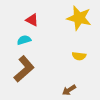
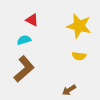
yellow star: moved 8 px down
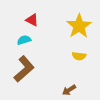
yellow star: rotated 25 degrees clockwise
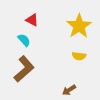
cyan semicircle: rotated 64 degrees clockwise
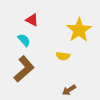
yellow star: moved 4 px down
yellow semicircle: moved 16 px left
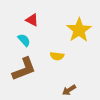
yellow semicircle: moved 6 px left
brown L-shape: rotated 20 degrees clockwise
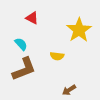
red triangle: moved 2 px up
cyan semicircle: moved 3 px left, 4 px down
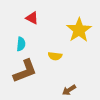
cyan semicircle: rotated 48 degrees clockwise
yellow semicircle: moved 2 px left
brown L-shape: moved 1 px right, 2 px down
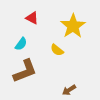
yellow star: moved 6 px left, 4 px up
cyan semicircle: rotated 32 degrees clockwise
yellow semicircle: moved 2 px right, 6 px up; rotated 32 degrees clockwise
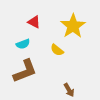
red triangle: moved 2 px right, 4 px down
cyan semicircle: moved 2 px right; rotated 32 degrees clockwise
brown arrow: rotated 88 degrees counterclockwise
